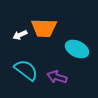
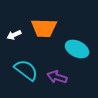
white arrow: moved 6 px left
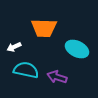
white arrow: moved 12 px down
cyan semicircle: rotated 25 degrees counterclockwise
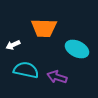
white arrow: moved 1 px left, 2 px up
